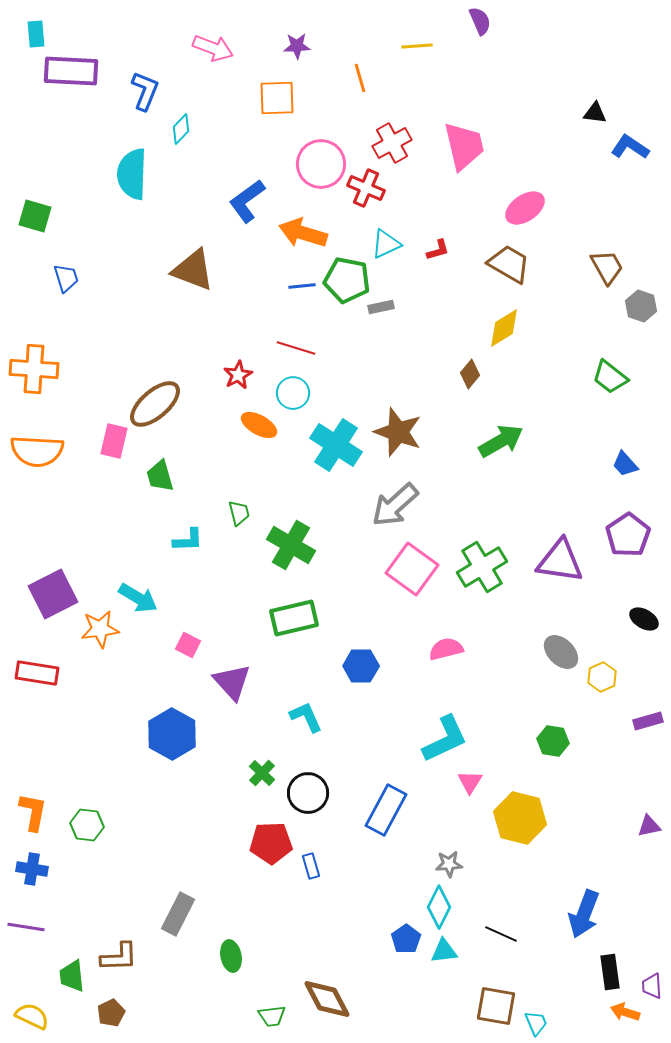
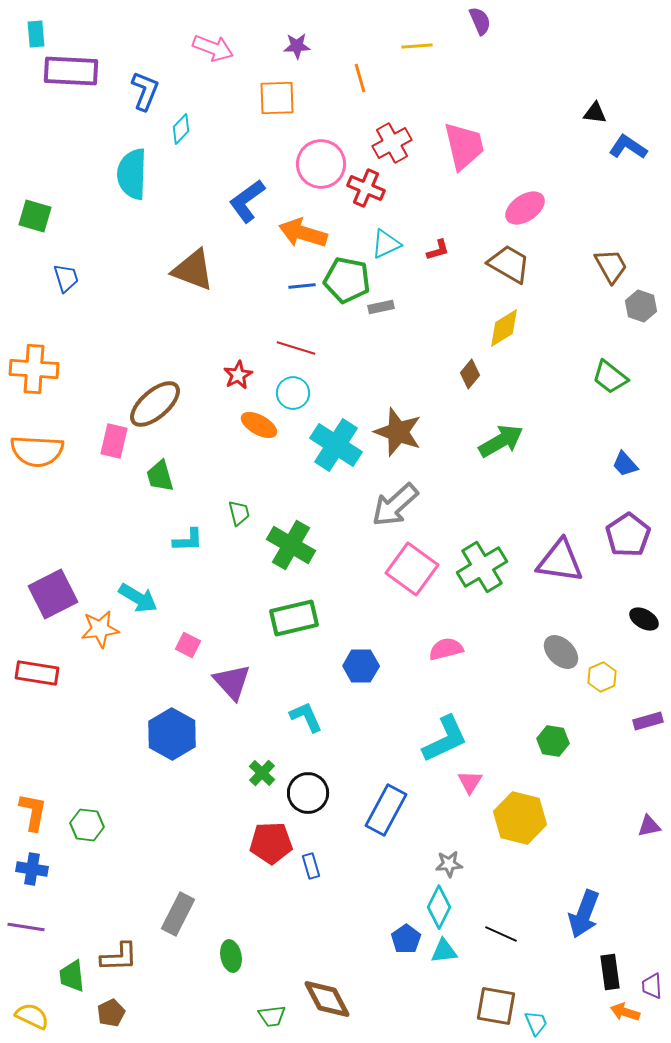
blue L-shape at (630, 147): moved 2 px left
brown trapezoid at (607, 267): moved 4 px right, 1 px up
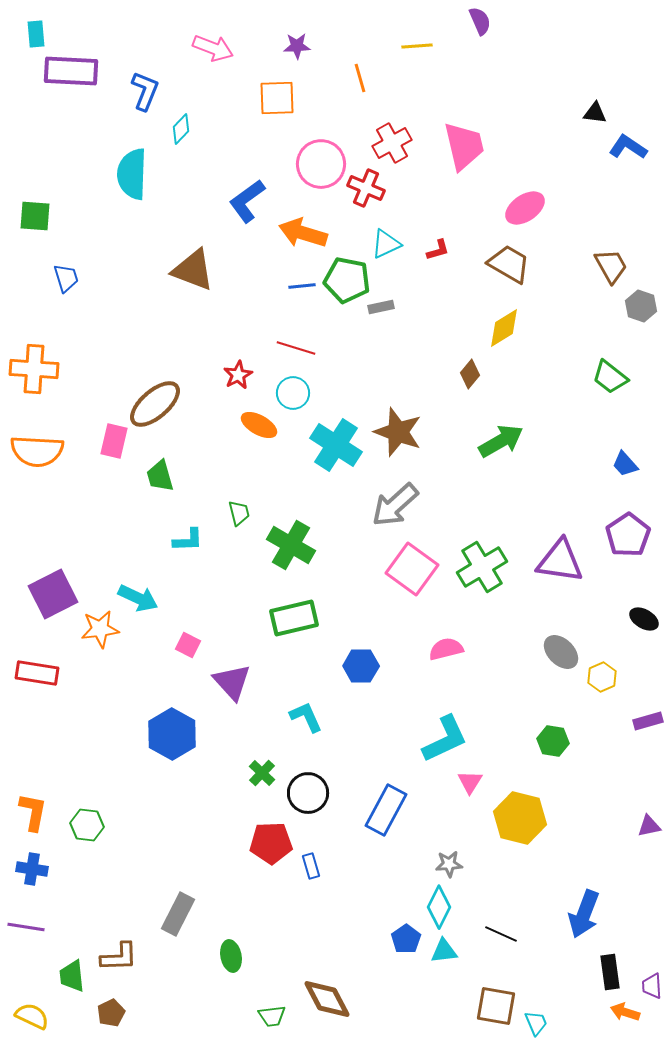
green square at (35, 216): rotated 12 degrees counterclockwise
cyan arrow at (138, 598): rotated 6 degrees counterclockwise
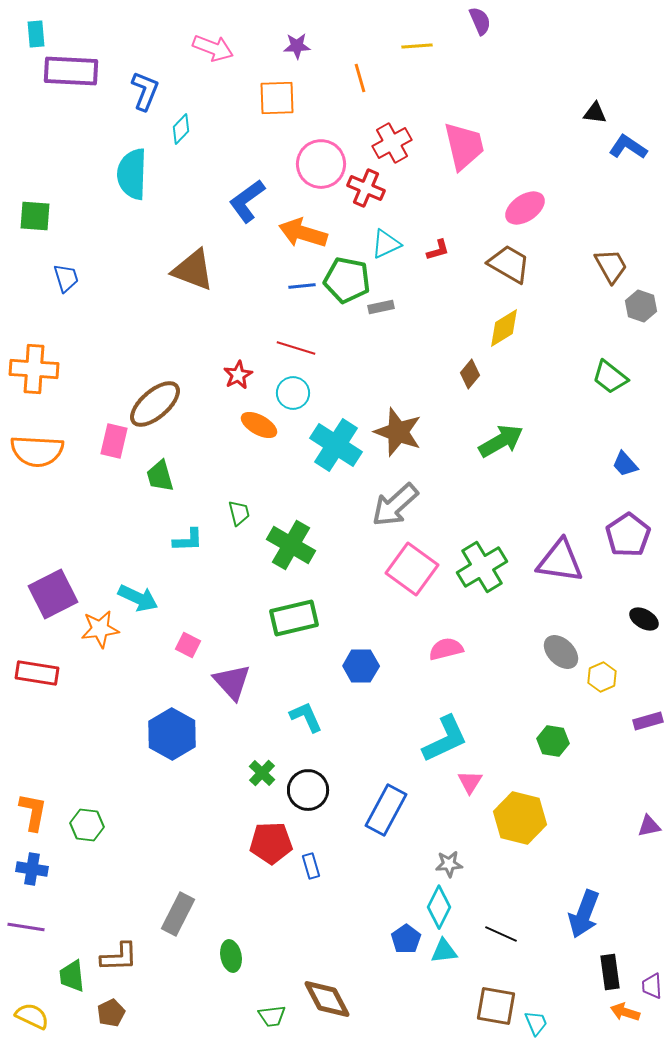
black circle at (308, 793): moved 3 px up
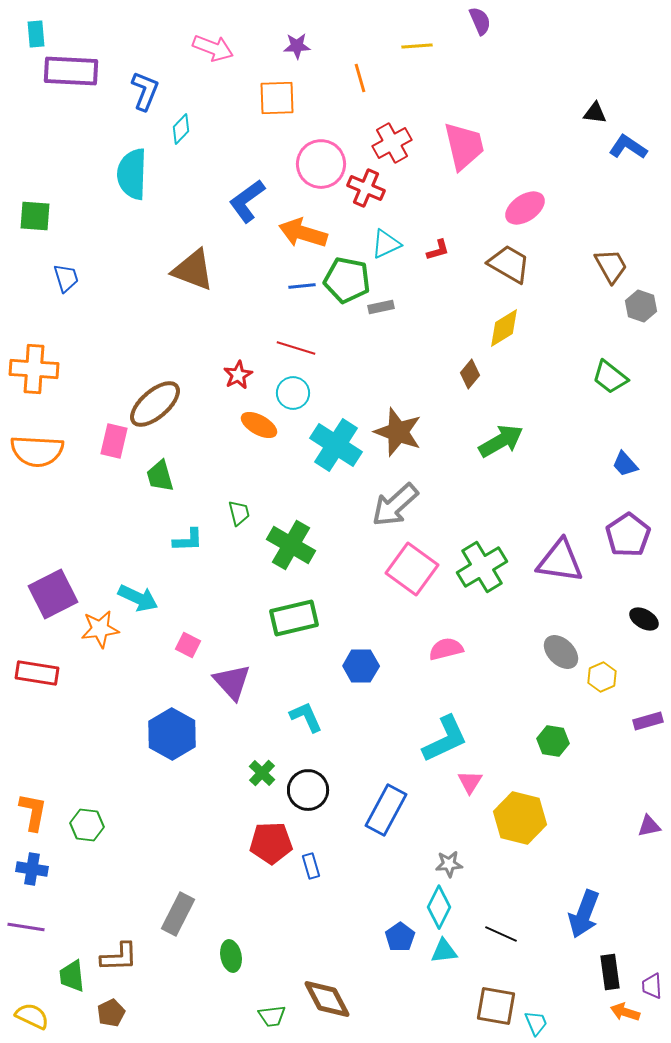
blue pentagon at (406, 939): moved 6 px left, 2 px up
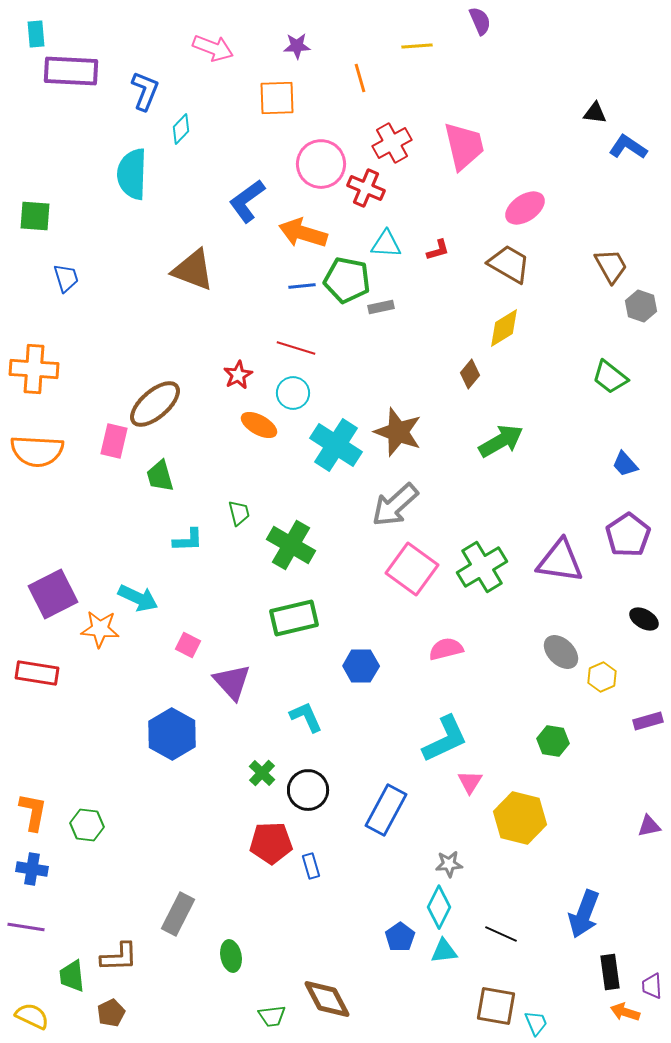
cyan triangle at (386, 244): rotated 28 degrees clockwise
orange star at (100, 629): rotated 12 degrees clockwise
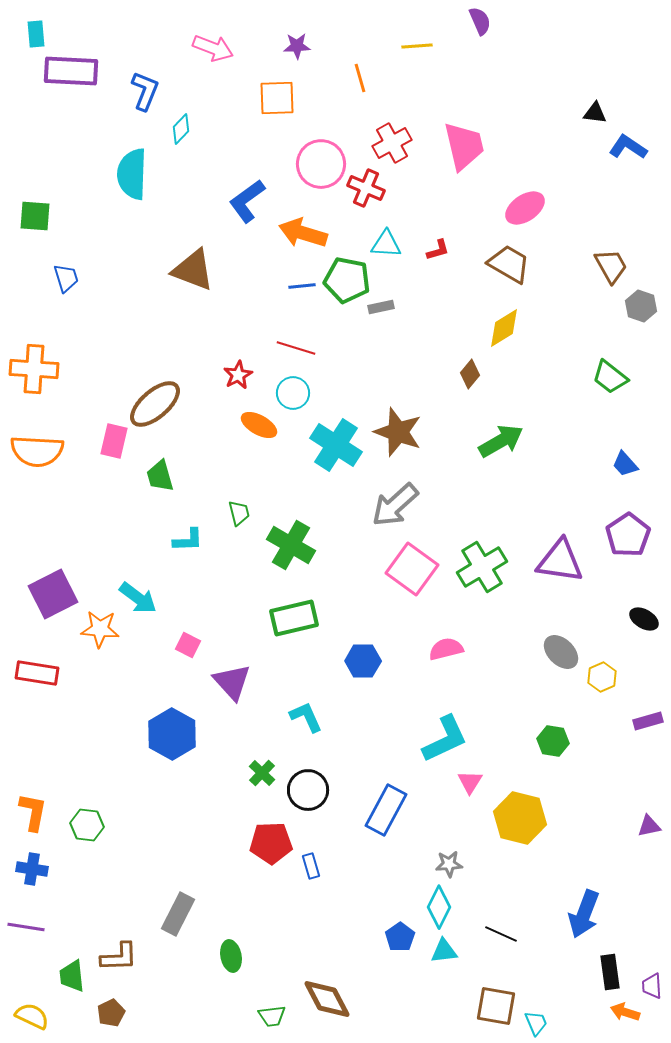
cyan arrow at (138, 598): rotated 12 degrees clockwise
blue hexagon at (361, 666): moved 2 px right, 5 px up
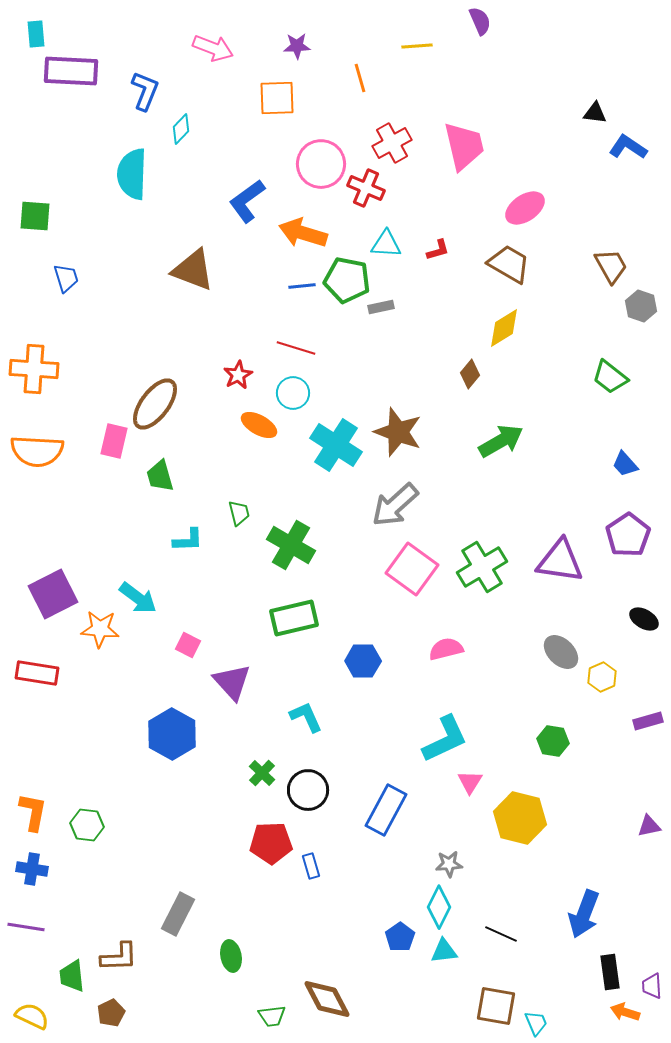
brown ellipse at (155, 404): rotated 12 degrees counterclockwise
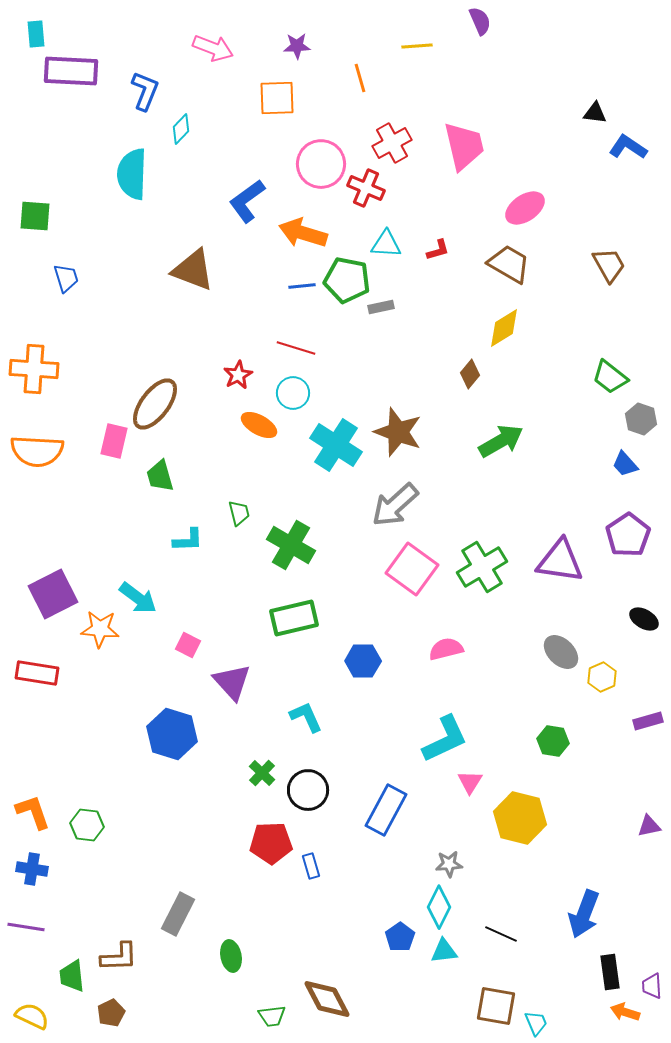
brown trapezoid at (611, 266): moved 2 px left, 1 px up
gray hexagon at (641, 306): moved 113 px down
blue hexagon at (172, 734): rotated 12 degrees counterclockwise
orange L-shape at (33, 812): rotated 30 degrees counterclockwise
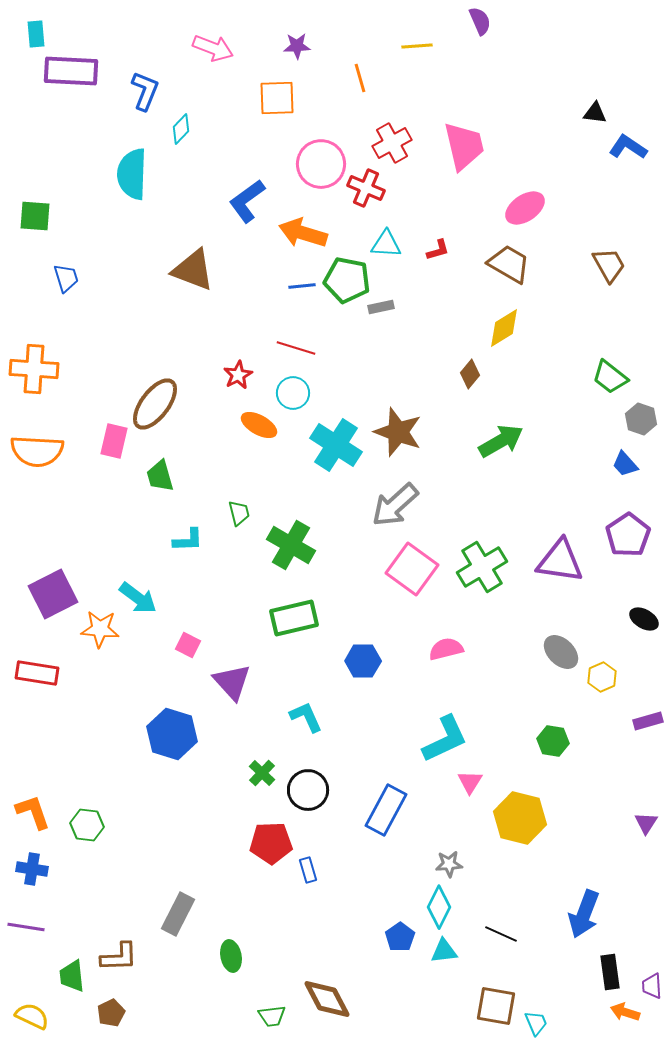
purple triangle at (649, 826): moved 3 px left, 3 px up; rotated 45 degrees counterclockwise
blue rectangle at (311, 866): moved 3 px left, 4 px down
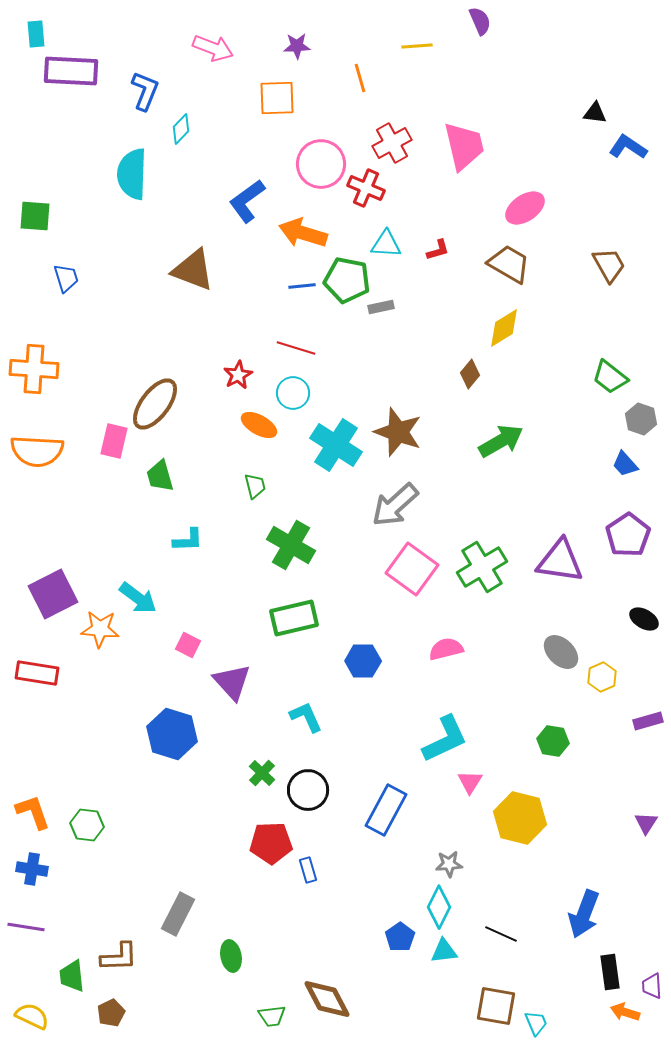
green trapezoid at (239, 513): moved 16 px right, 27 px up
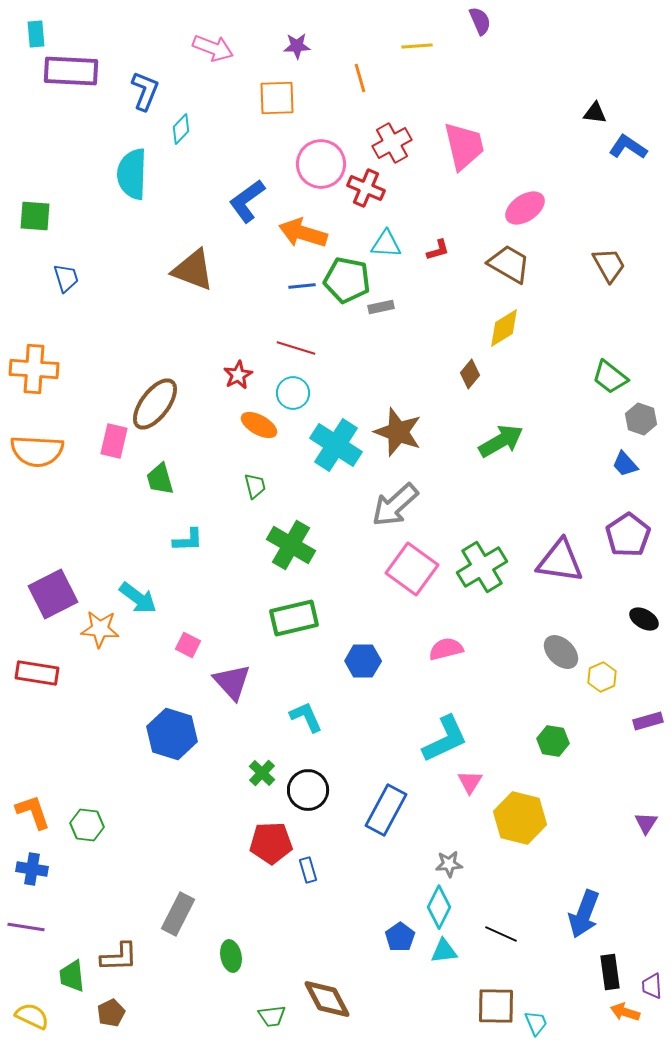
green trapezoid at (160, 476): moved 3 px down
brown square at (496, 1006): rotated 9 degrees counterclockwise
